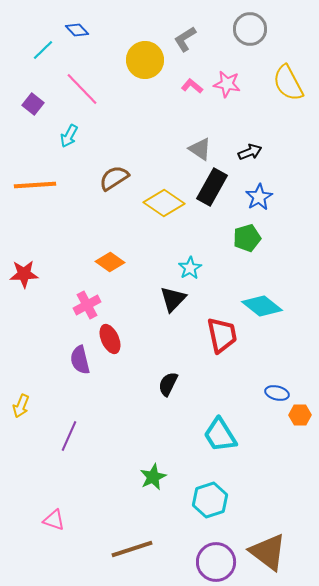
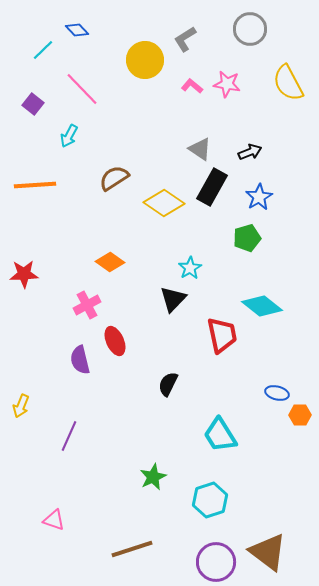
red ellipse: moved 5 px right, 2 px down
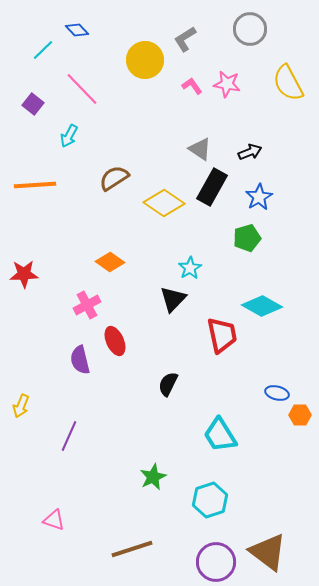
pink L-shape: rotated 15 degrees clockwise
cyan diamond: rotated 9 degrees counterclockwise
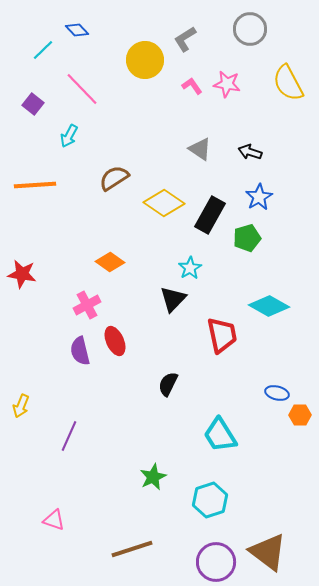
black arrow: rotated 140 degrees counterclockwise
black rectangle: moved 2 px left, 28 px down
red star: moved 2 px left; rotated 12 degrees clockwise
cyan diamond: moved 7 px right
purple semicircle: moved 9 px up
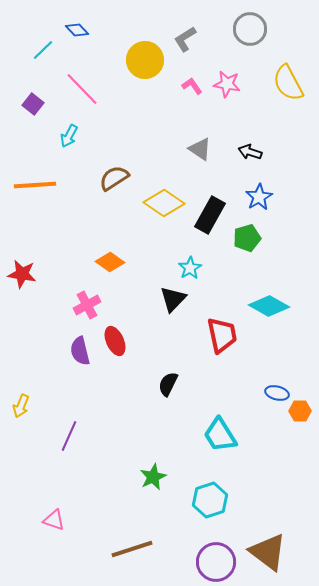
orange hexagon: moved 4 px up
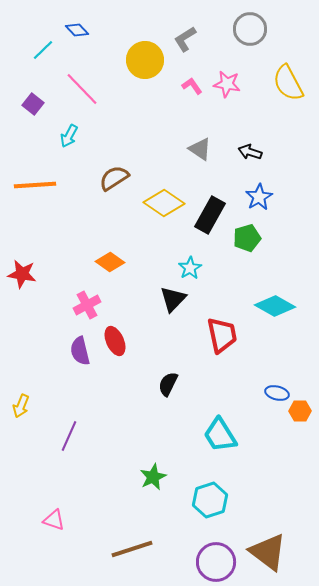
cyan diamond: moved 6 px right
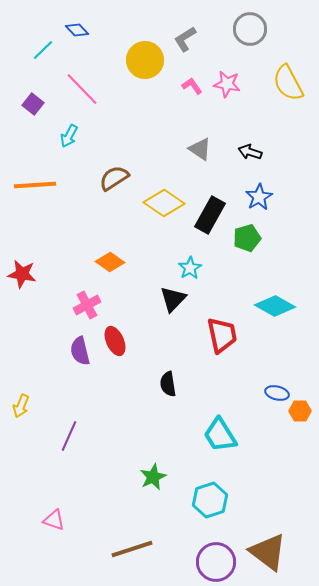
black semicircle: rotated 35 degrees counterclockwise
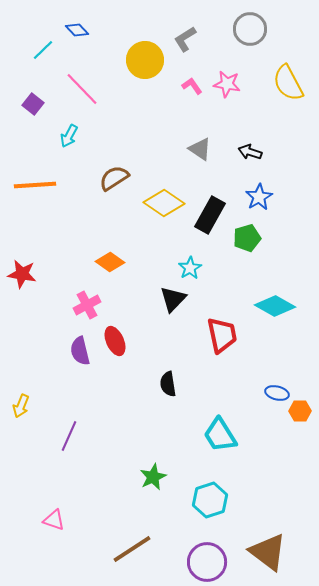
brown line: rotated 15 degrees counterclockwise
purple circle: moved 9 px left
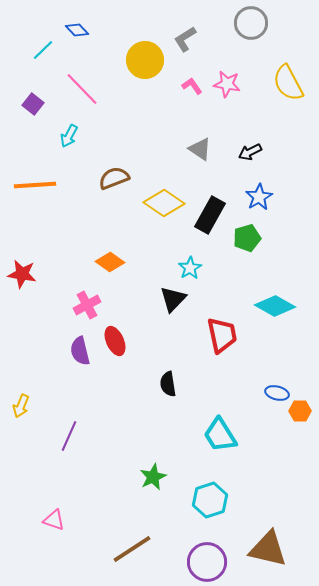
gray circle: moved 1 px right, 6 px up
black arrow: rotated 45 degrees counterclockwise
brown semicircle: rotated 12 degrees clockwise
brown triangle: moved 3 px up; rotated 24 degrees counterclockwise
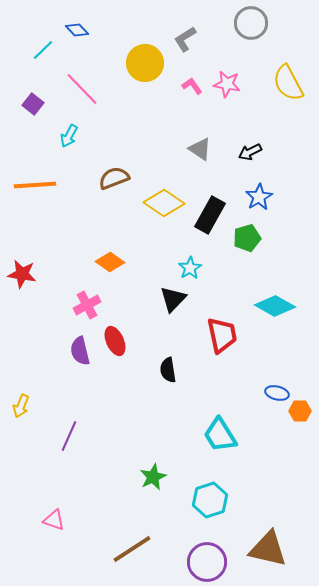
yellow circle: moved 3 px down
black semicircle: moved 14 px up
